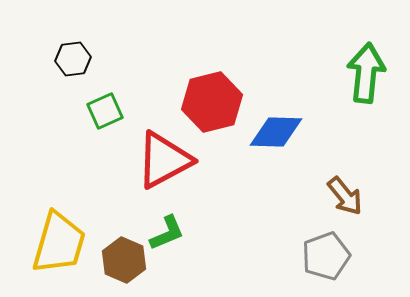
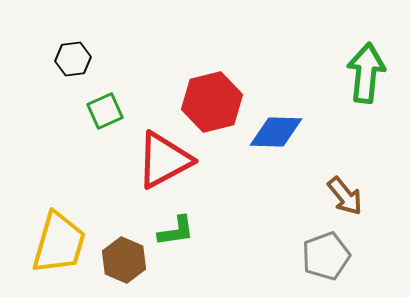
green L-shape: moved 9 px right, 2 px up; rotated 15 degrees clockwise
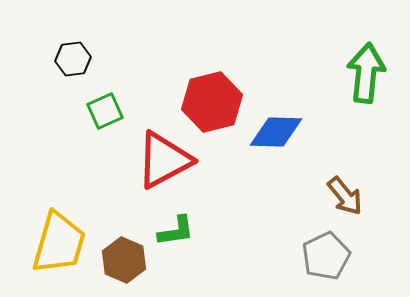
gray pentagon: rotated 6 degrees counterclockwise
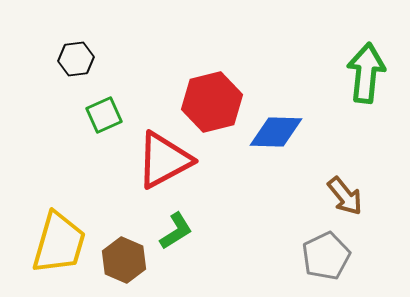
black hexagon: moved 3 px right
green square: moved 1 px left, 4 px down
green L-shape: rotated 24 degrees counterclockwise
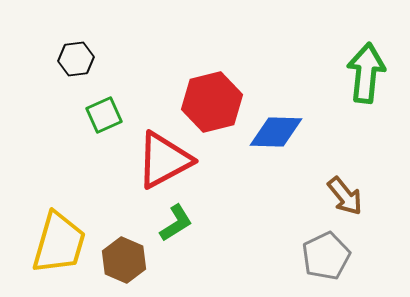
green L-shape: moved 8 px up
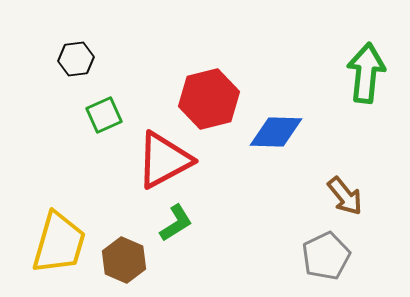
red hexagon: moved 3 px left, 3 px up
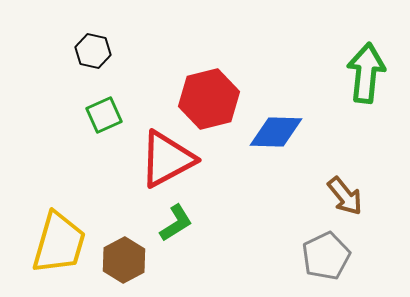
black hexagon: moved 17 px right, 8 px up; rotated 20 degrees clockwise
red triangle: moved 3 px right, 1 px up
brown hexagon: rotated 9 degrees clockwise
